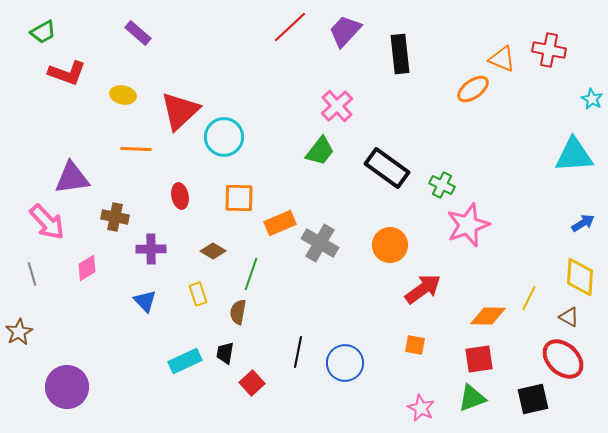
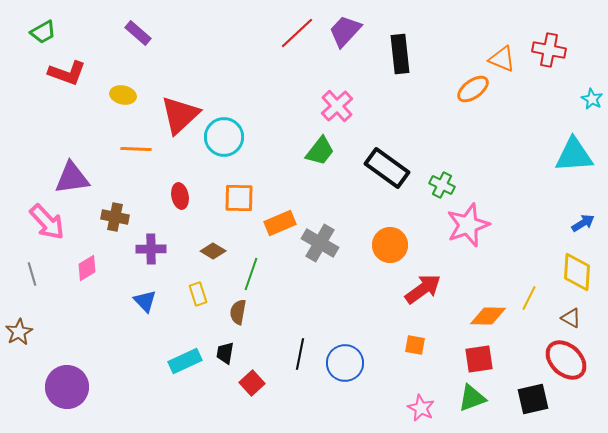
red line at (290, 27): moved 7 px right, 6 px down
red triangle at (180, 111): moved 4 px down
yellow diamond at (580, 277): moved 3 px left, 5 px up
brown triangle at (569, 317): moved 2 px right, 1 px down
black line at (298, 352): moved 2 px right, 2 px down
red ellipse at (563, 359): moved 3 px right, 1 px down
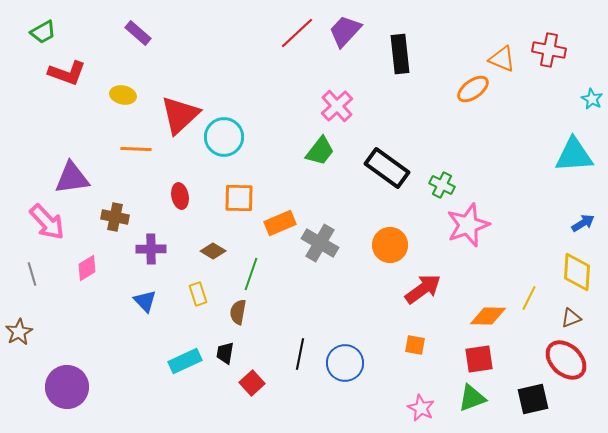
brown triangle at (571, 318): rotated 50 degrees counterclockwise
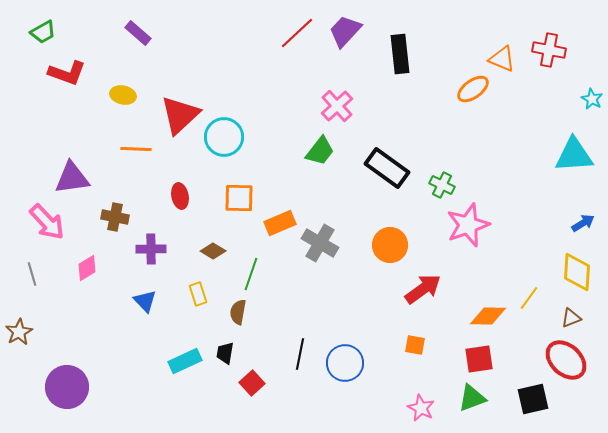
yellow line at (529, 298): rotated 10 degrees clockwise
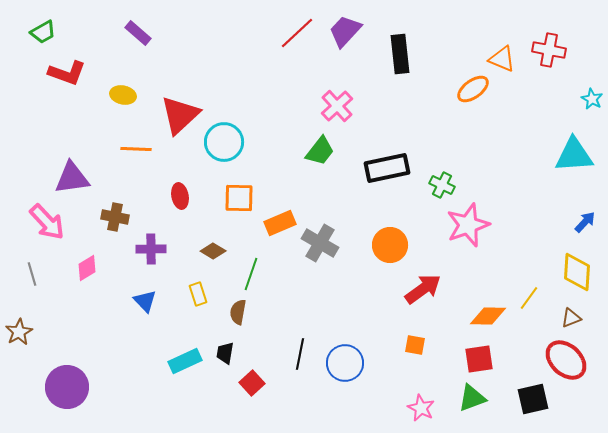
cyan circle at (224, 137): moved 5 px down
black rectangle at (387, 168): rotated 48 degrees counterclockwise
blue arrow at (583, 223): moved 2 px right, 1 px up; rotated 15 degrees counterclockwise
